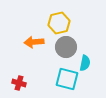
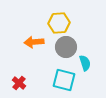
yellow hexagon: rotated 10 degrees clockwise
cyan semicircle: rotated 28 degrees counterclockwise
cyan square: moved 3 px left, 1 px down
red cross: rotated 24 degrees clockwise
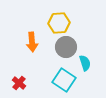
orange arrow: moved 2 px left; rotated 90 degrees counterclockwise
cyan square: rotated 20 degrees clockwise
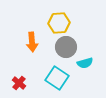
cyan semicircle: rotated 91 degrees clockwise
cyan square: moved 7 px left, 2 px up
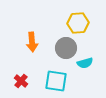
yellow hexagon: moved 19 px right
gray circle: moved 1 px down
cyan square: moved 1 px left, 3 px down; rotated 25 degrees counterclockwise
red cross: moved 2 px right, 2 px up
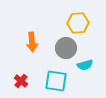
cyan semicircle: moved 2 px down
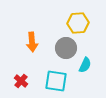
cyan semicircle: rotated 49 degrees counterclockwise
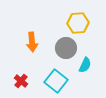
cyan square: rotated 30 degrees clockwise
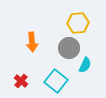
gray circle: moved 3 px right
